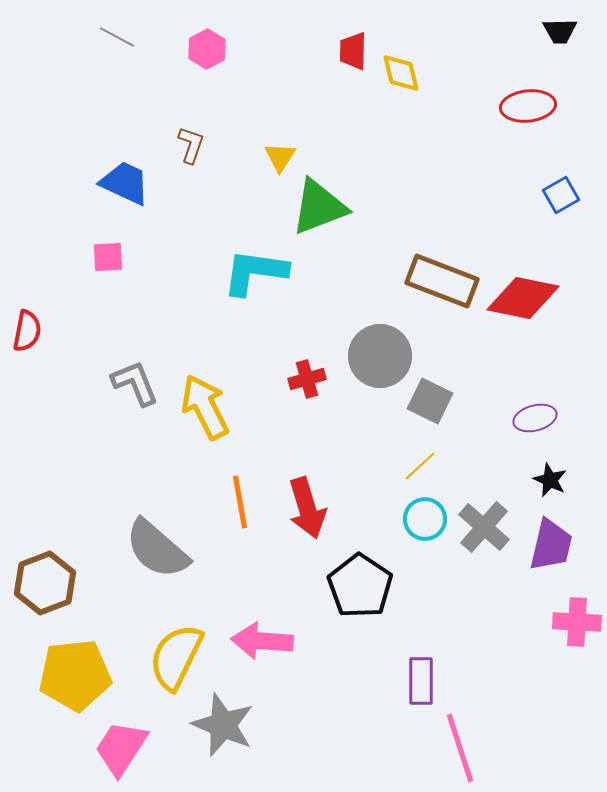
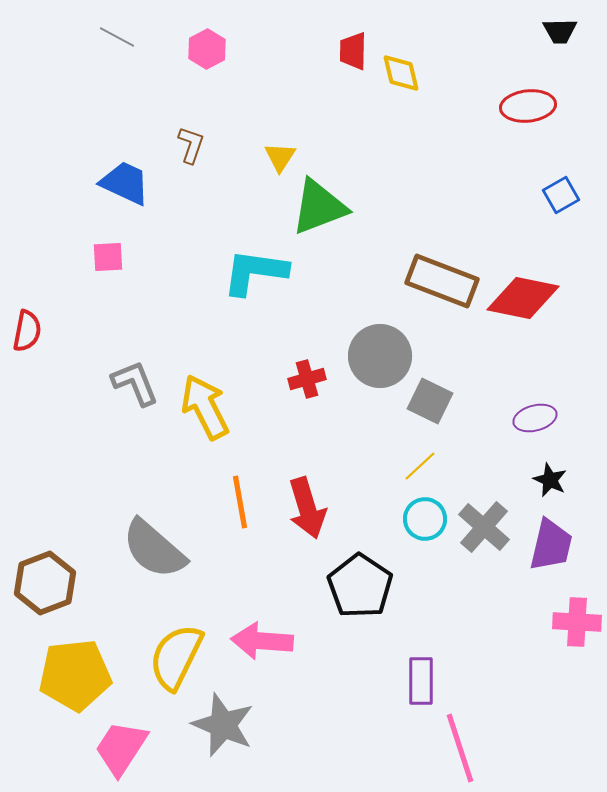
gray semicircle: moved 3 px left
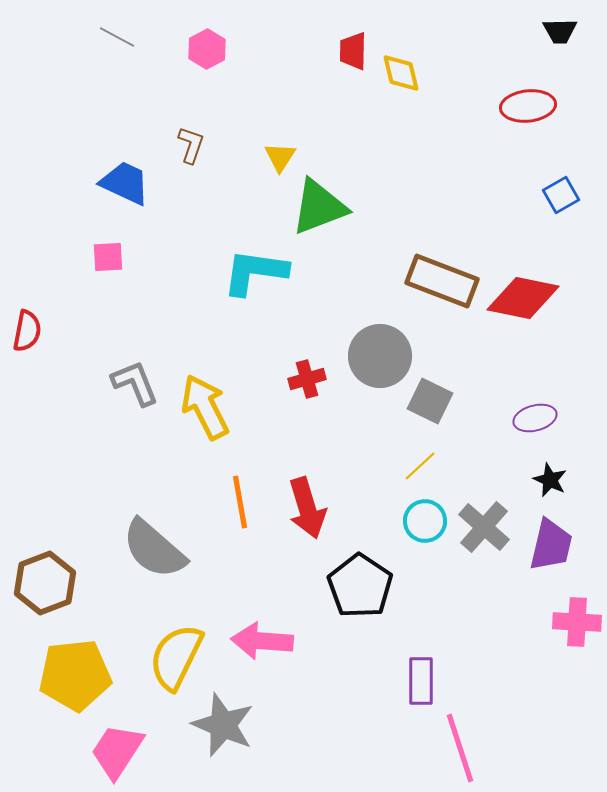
cyan circle: moved 2 px down
pink trapezoid: moved 4 px left, 3 px down
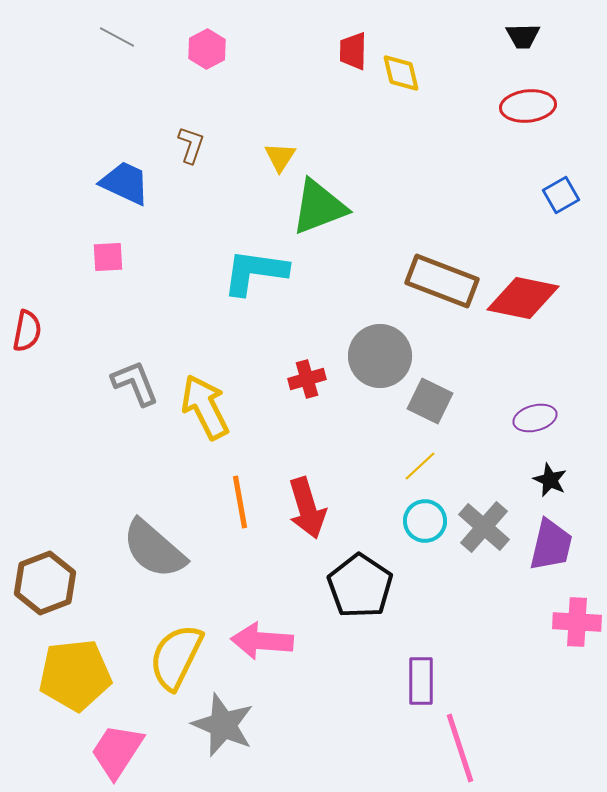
black trapezoid: moved 37 px left, 5 px down
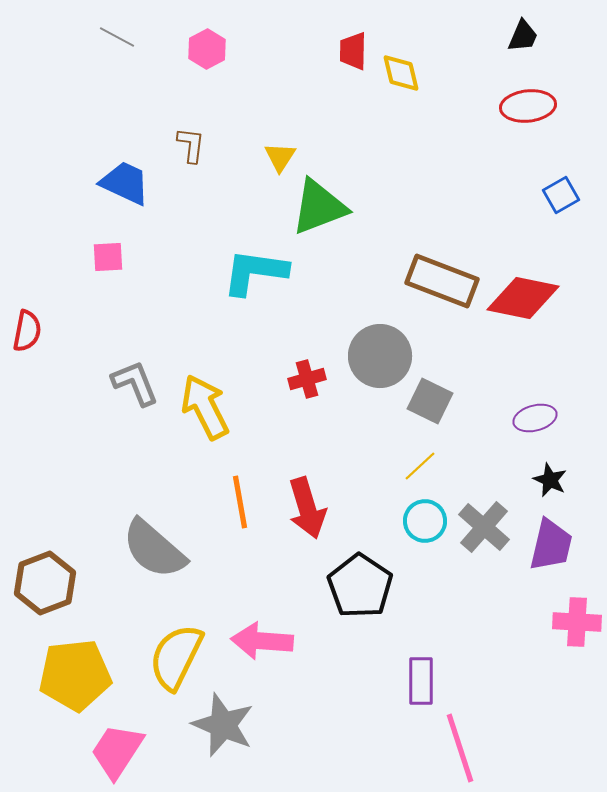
black trapezoid: rotated 66 degrees counterclockwise
brown L-shape: rotated 12 degrees counterclockwise
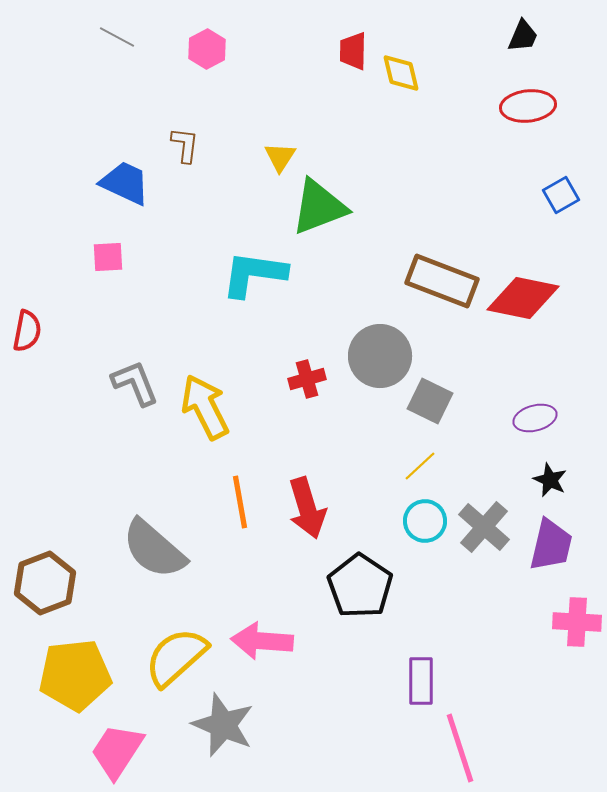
brown L-shape: moved 6 px left
cyan L-shape: moved 1 px left, 2 px down
yellow semicircle: rotated 22 degrees clockwise
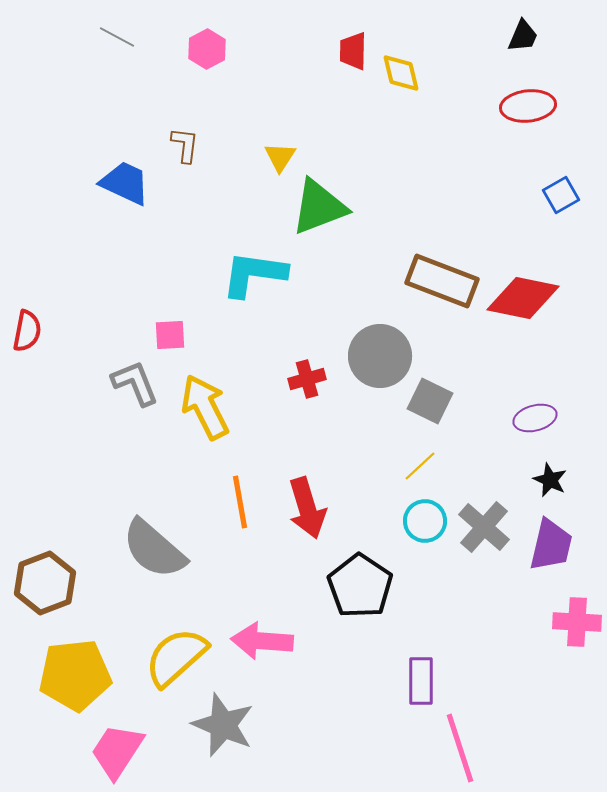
pink square: moved 62 px right, 78 px down
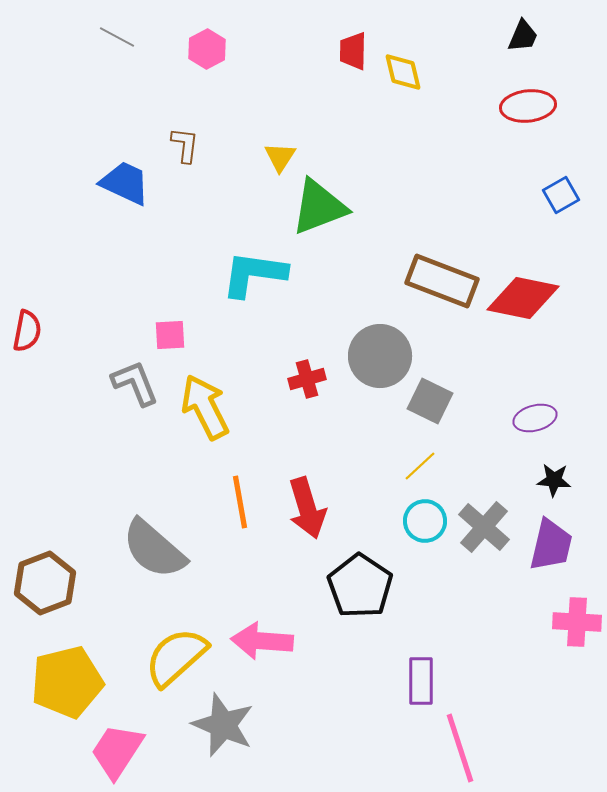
yellow diamond: moved 2 px right, 1 px up
black star: moved 4 px right; rotated 20 degrees counterclockwise
yellow pentagon: moved 8 px left, 7 px down; rotated 8 degrees counterclockwise
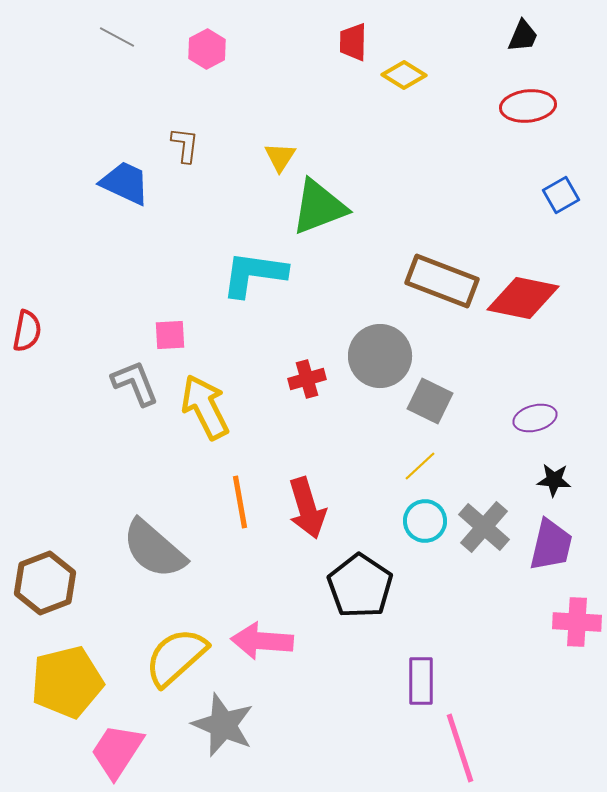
red trapezoid: moved 9 px up
yellow diamond: moved 1 px right, 3 px down; rotated 45 degrees counterclockwise
